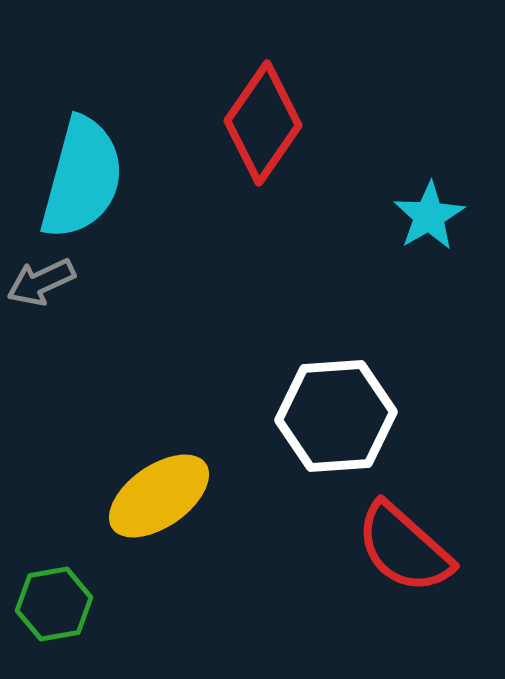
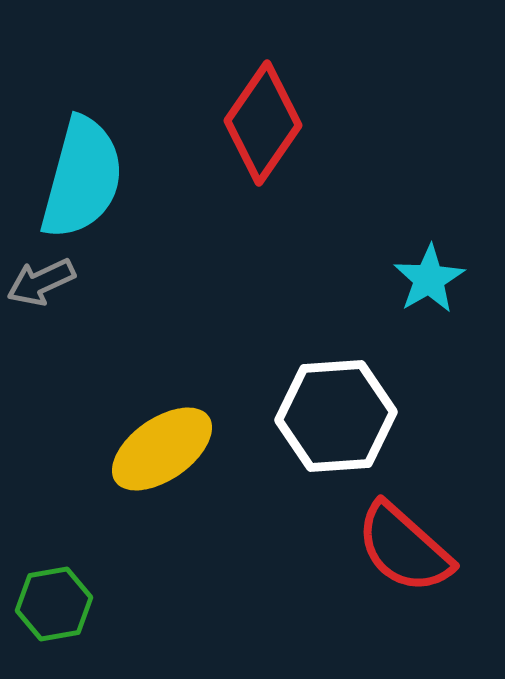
cyan star: moved 63 px down
yellow ellipse: moved 3 px right, 47 px up
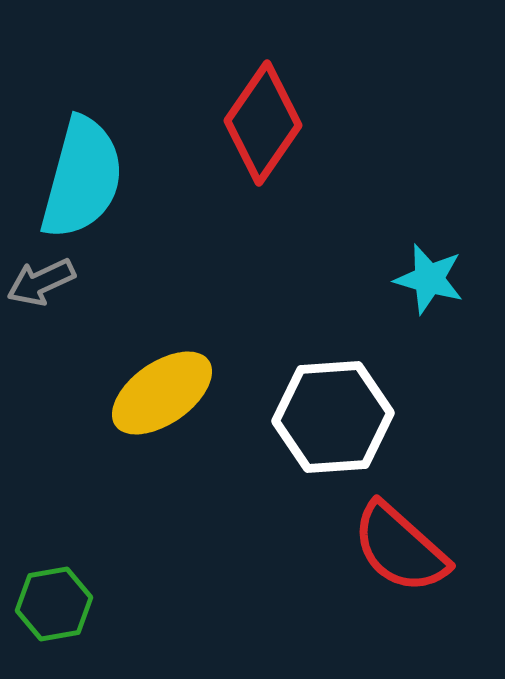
cyan star: rotated 26 degrees counterclockwise
white hexagon: moved 3 px left, 1 px down
yellow ellipse: moved 56 px up
red semicircle: moved 4 px left
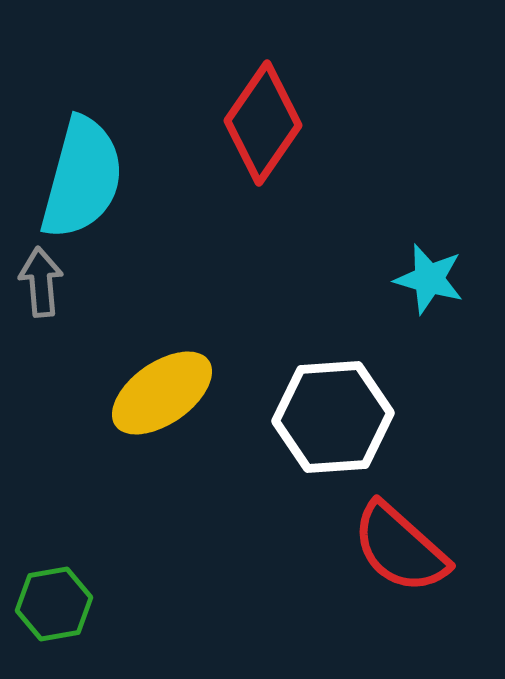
gray arrow: rotated 110 degrees clockwise
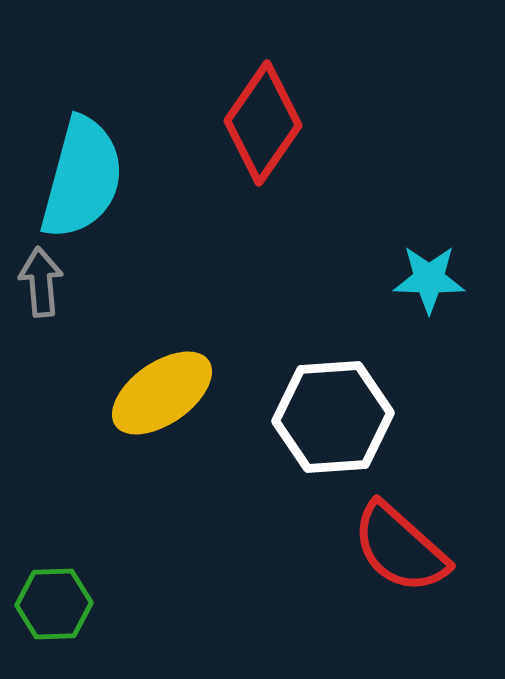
cyan star: rotated 14 degrees counterclockwise
green hexagon: rotated 8 degrees clockwise
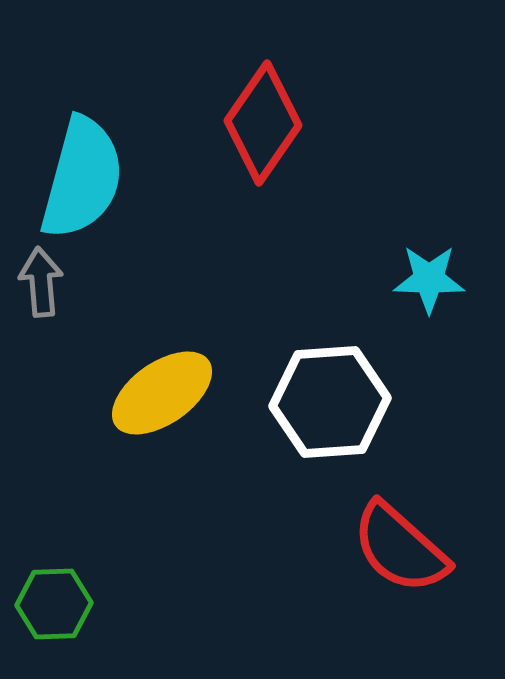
white hexagon: moved 3 px left, 15 px up
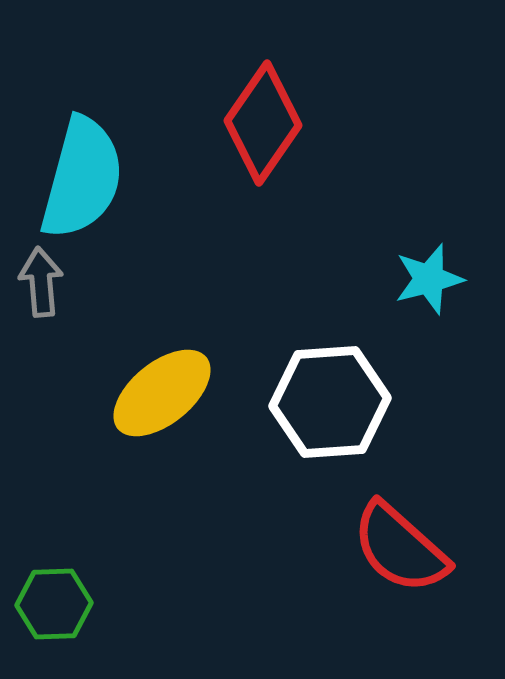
cyan star: rotated 16 degrees counterclockwise
yellow ellipse: rotated 4 degrees counterclockwise
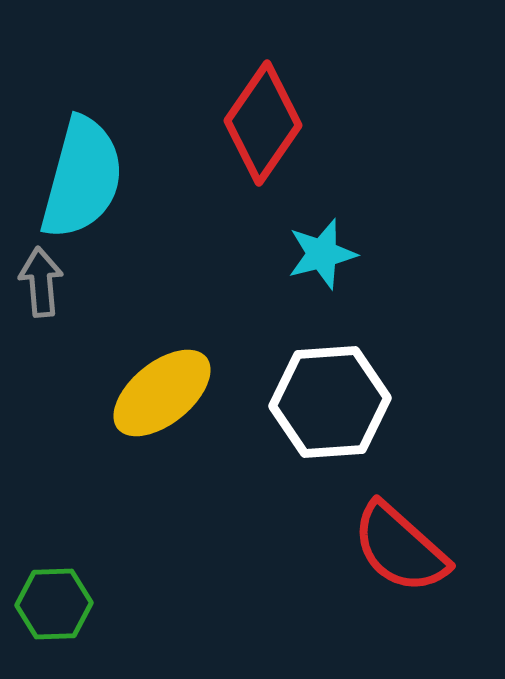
cyan star: moved 107 px left, 25 px up
